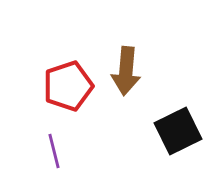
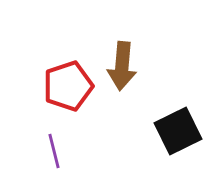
brown arrow: moved 4 px left, 5 px up
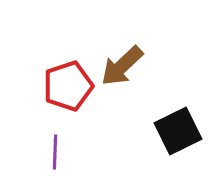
brown arrow: rotated 42 degrees clockwise
purple line: moved 1 px right, 1 px down; rotated 16 degrees clockwise
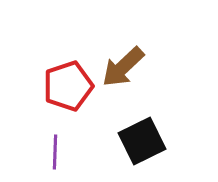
brown arrow: moved 1 px right, 1 px down
black square: moved 36 px left, 10 px down
